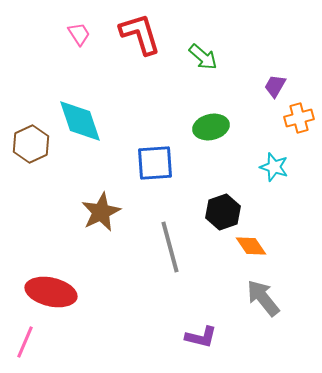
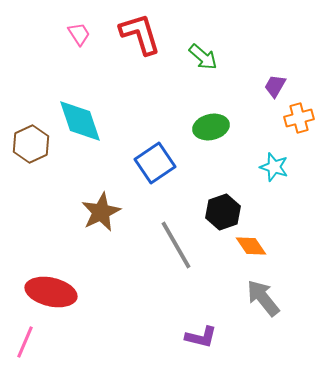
blue square: rotated 30 degrees counterclockwise
gray line: moved 6 px right, 2 px up; rotated 15 degrees counterclockwise
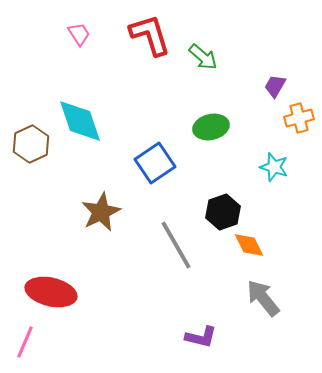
red L-shape: moved 10 px right, 1 px down
orange diamond: moved 2 px left, 1 px up; rotated 8 degrees clockwise
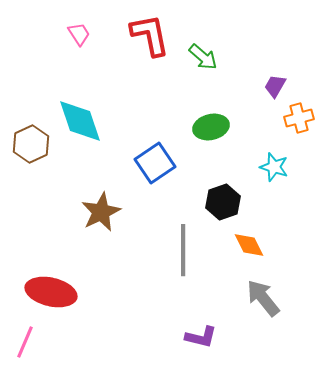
red L-shape: rotated 6 degrees clockwise
black hexagon: moved 10 px up
gray line: moved 7 px right, 5 px down; rotated 30 degrees clockwise
